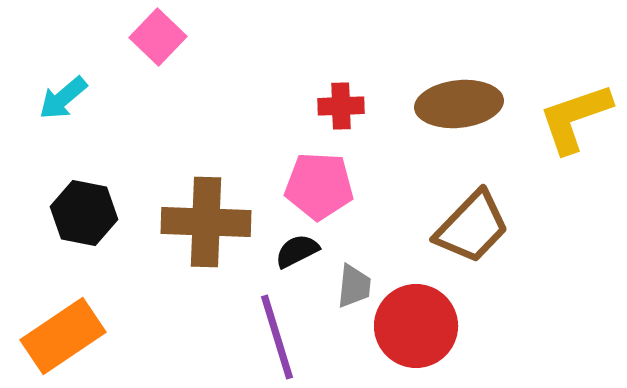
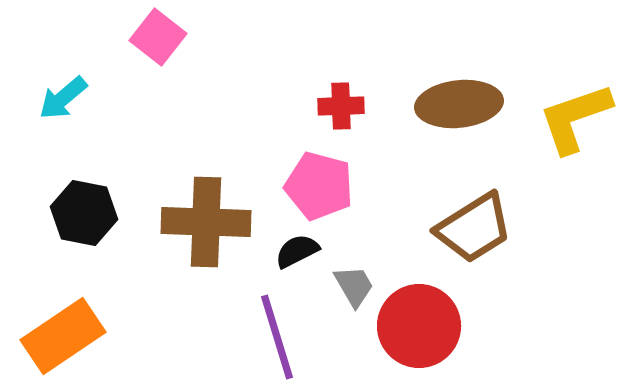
pink square: rotated 6 degrees counterclockwise
pink pentagon: rotated 12 degrees clockwise
brown trapezoid: moved 2 px right, 1 px down; rotated 14 degrees clockwise
gray trapezoid: rotated 36 degrees counterclockwise
red circle: moved 3 px right
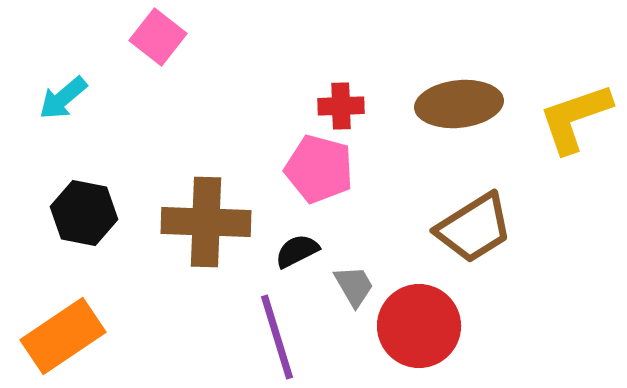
pink pentagon: moved 17 px up
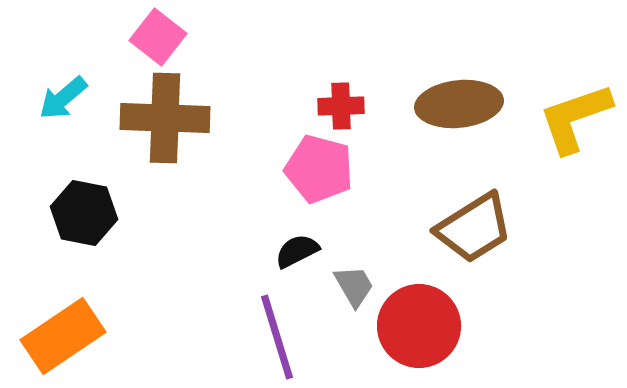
brown cross: moved 41 px left, 104 px up
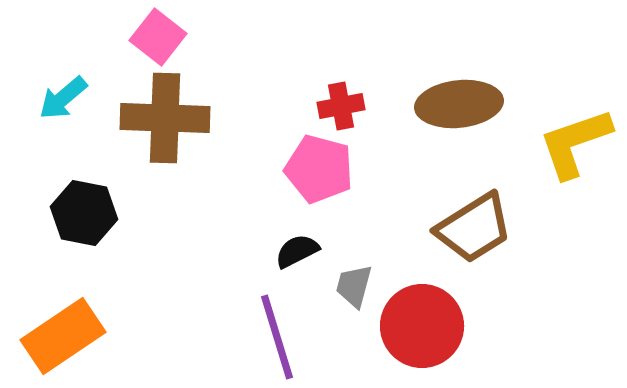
red cross: rotated 9 degrees counterclockwise
yellow L-shape: moved 25 px down
gray trapezoid: rotated 135 degrees counterclockwise
red circle: moved 3 px right
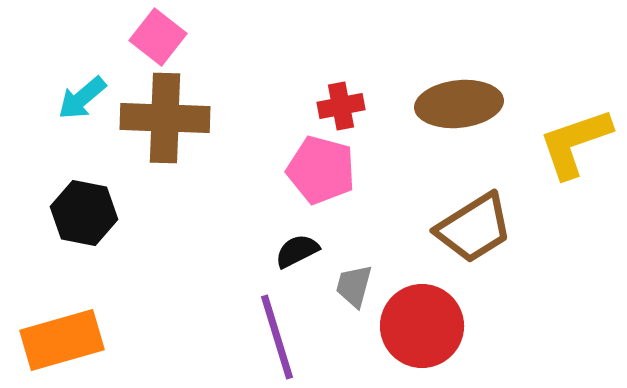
cyan arrow: moved 19 px right
pink pentagon: moved 2 px right, 1 px down
orange rectangle: moved 1 px left, 4 px down; rotated 18 degrees clockwise
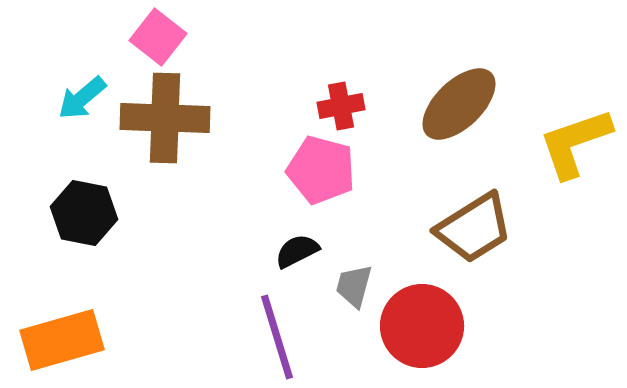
brown ellipse: rotated 38 degrees counterclockwise
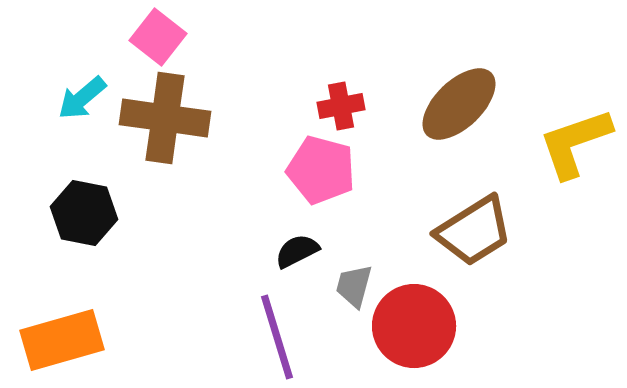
brown cross: rotated 6 degrees clockwise
brown trapezoid: moved 3 px down
red circle: moved 8 px left
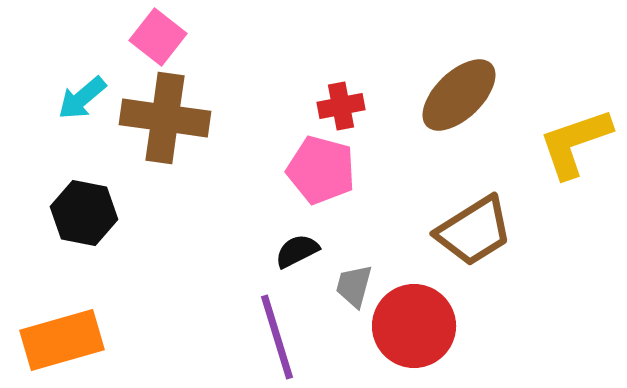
brown ellipse: moved 9 px up
